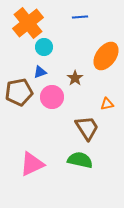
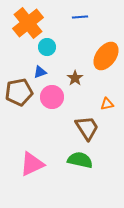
cyan circle: moved 3 px right
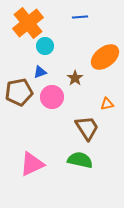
cyan circle: moved 2 px left, 1 px up
orange ellipse: moved 1 px left, 1 px down; rotated 16 degrees clockwise
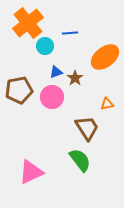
blue line: moved 10 px left, 16 px down
blue triangle: moved 16 px right
brown pentagon: moved 2 px up
green semicircle: rotated 40 degrees clockwise
pink triangle: moved 1 px left, 8 px down
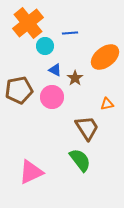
blue triangle: moved 1 px left, 2 px up; rotated 48 degrees clockwise
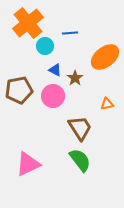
pink circle: moved 1 px right, 1 px up
brown trapezoid: moved 7 px left
pink triangle: moved 3 px left, 8 px up
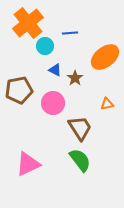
pink circle: moved 7 px down
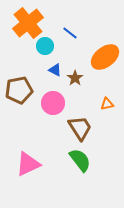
blue line: rotated 42 degrees clockwise
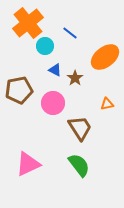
green semicircle: moved 1 px left, 5 px down
